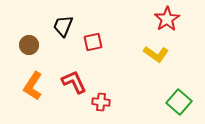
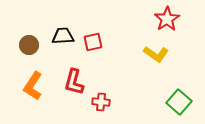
black trapezoid: moved 10 px down; rotated 65 degrees clockwise
red L-shape: rotated 140 degrees counterclockwise
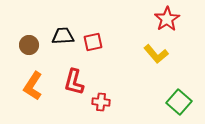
yellow L-shape: rotated 15 degrees clockwise
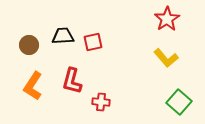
yellow L-shape: moved 10 px right, 4 px down
red L-shape: moved 2 px left, 1 px up
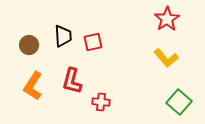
black trapezoid: rotated 90 degrees clockwise
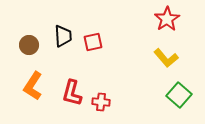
red L-shape: moved 12 px down
green square: moved 7 px up
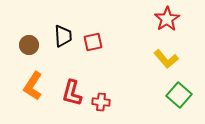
yellow L-shape: moved 1 px down
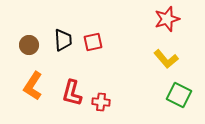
red star: rotated 15 degrees clockwise
black trapezoid: moved 4 px down
green square: rotated 15 degrees counterclockwise
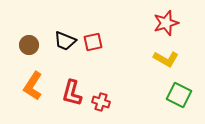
red star: moved 1 px left, 4 px down
black trapezoid: moved 2 px right, 1 px down; rotated 115 degrees clockwise
yellow L-shape: rotated 20 degrees counterclockwise
red cross: rotated 12 degrees clockwise
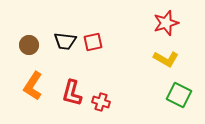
black trapezoid: rotated 15 degrees counterclockwise
